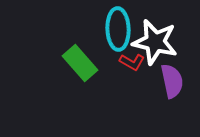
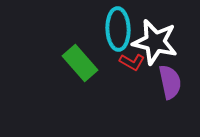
purple semicircle: moved 2 px left, 1 px down
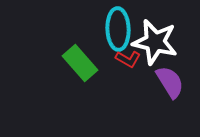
red L-shape: moved 4 px left, 3 px up
purple semicircle: rotated 20 degrees counterclockwise
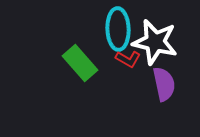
purple semicircle: moved 6 px left, 2 px down; rotated 20 degrees clockwise
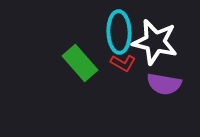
cyan ellipse: moved 1 px right, 3 px down
red L-shape: moved 5 px left, 4 px down
purple semicircle: rotated 112 degrees clockwise
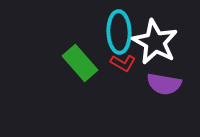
white star: rotated 15 degrees clockwise
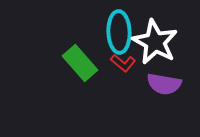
red L-shape: rotated 10 degrees clockwise
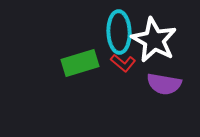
white star: moved 1 px left, 2 px up
green rectangle: rotated 66 degrees counterclockwise
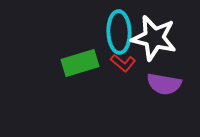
white star: moved 2 px up; rotated 15 degrees counterclockwise
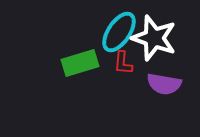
cyan ellipse: rotated 36 degrees clockwise
white star: rotated 6 degrees clockwise
red L-shape: rotated 55 degrees clockwise
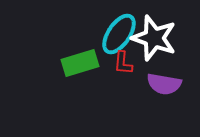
cyan ellipse: moved 2 px down
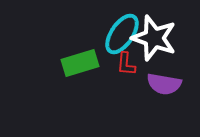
cyan ellipse: moved 3 px right
red L-shape: moved 3 px right, 1 px down
